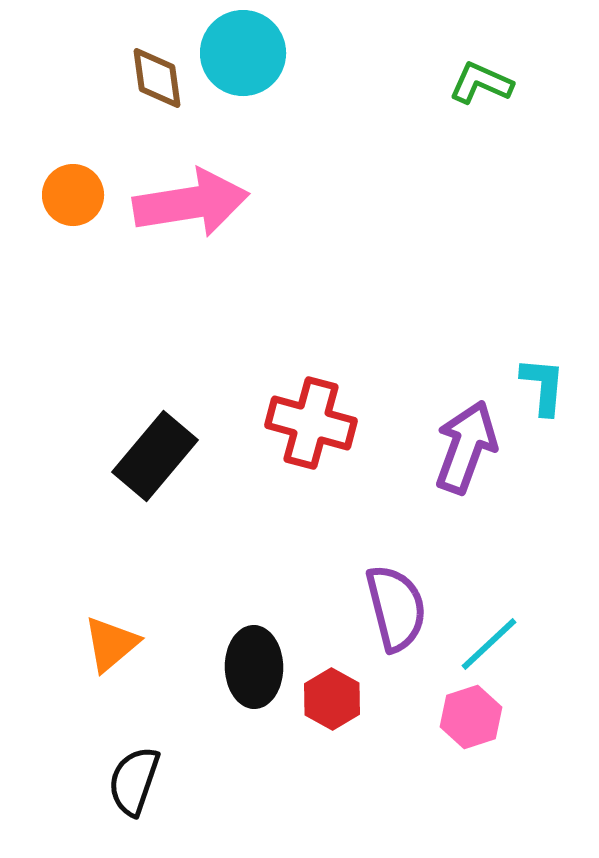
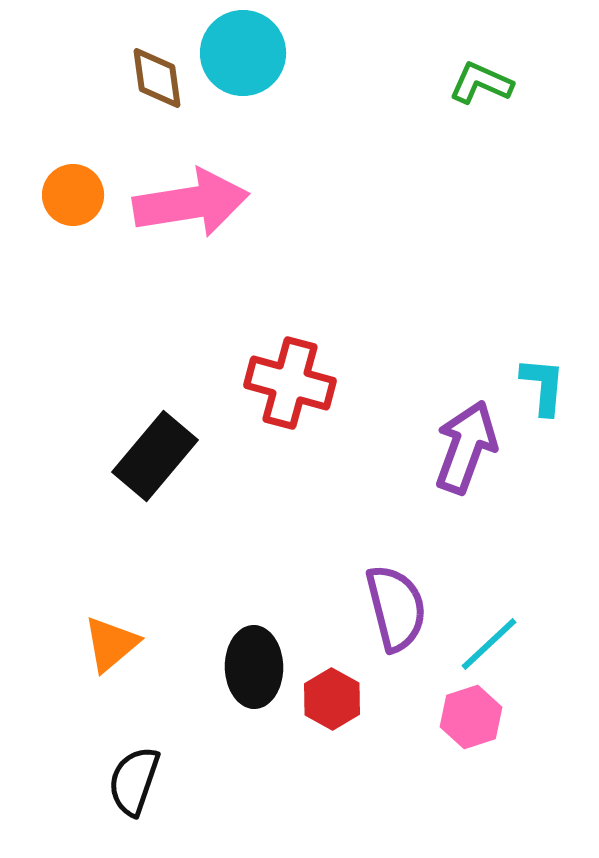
red cross: moved 21 px left, 40 px up
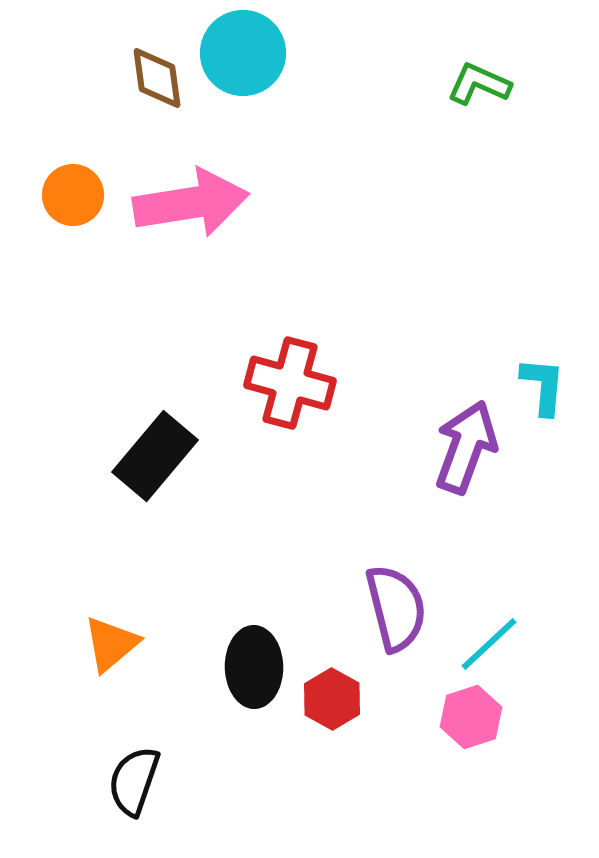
green L-shape: moved 2 px left, 1 px down
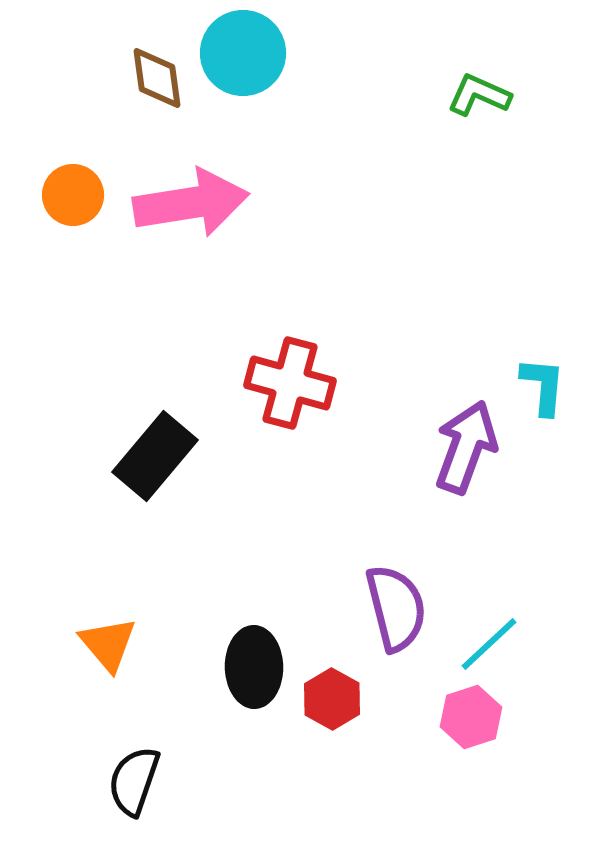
green L-shape: moved 11 px down
orange triangle: moved 3 px left; rotated 30 degrees counterclockwise
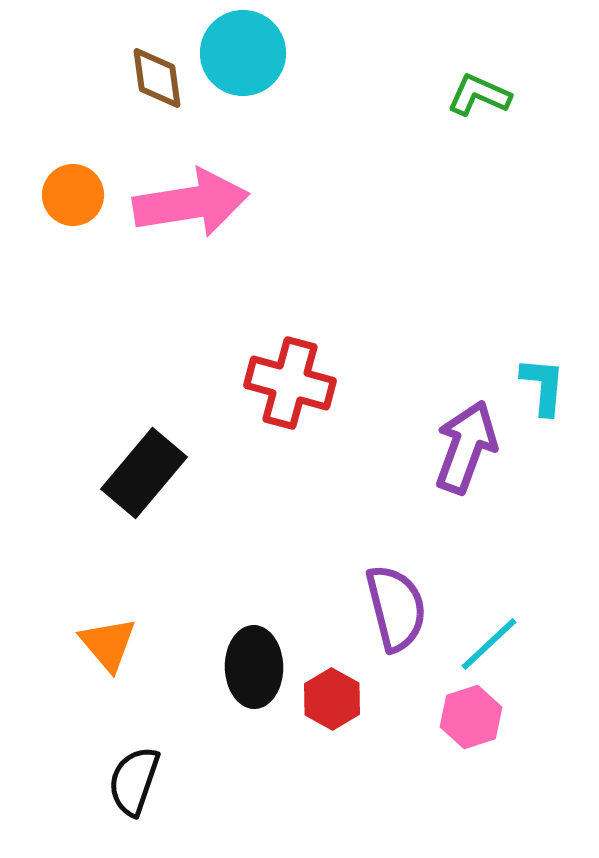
black rectangle: moved 11 px left, 17 px down
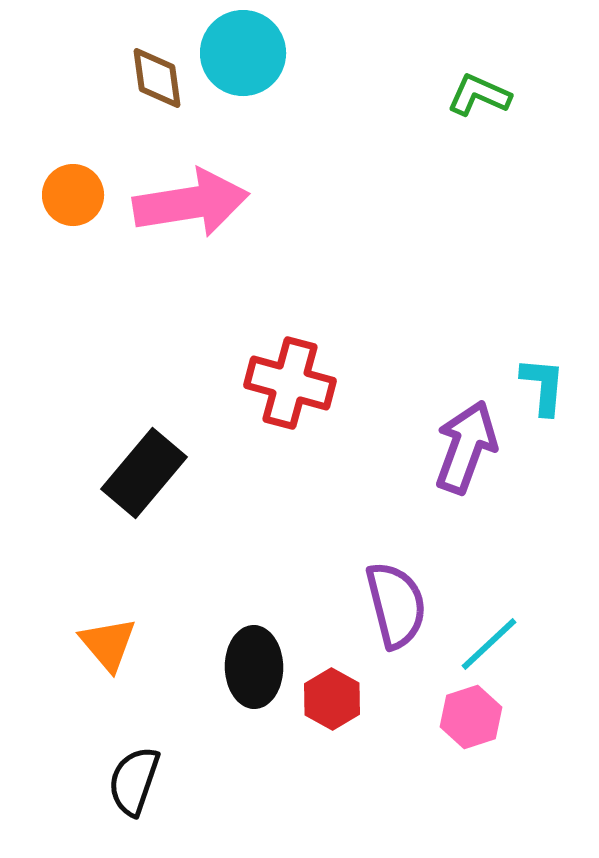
purple semicircle: moved 3 px up
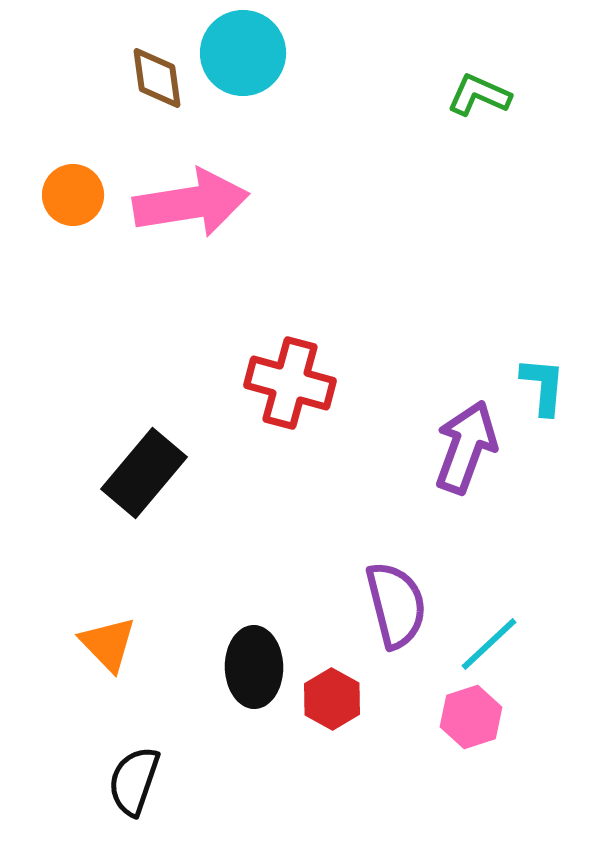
orange triangle: rotated 4 degrees counterclockwise
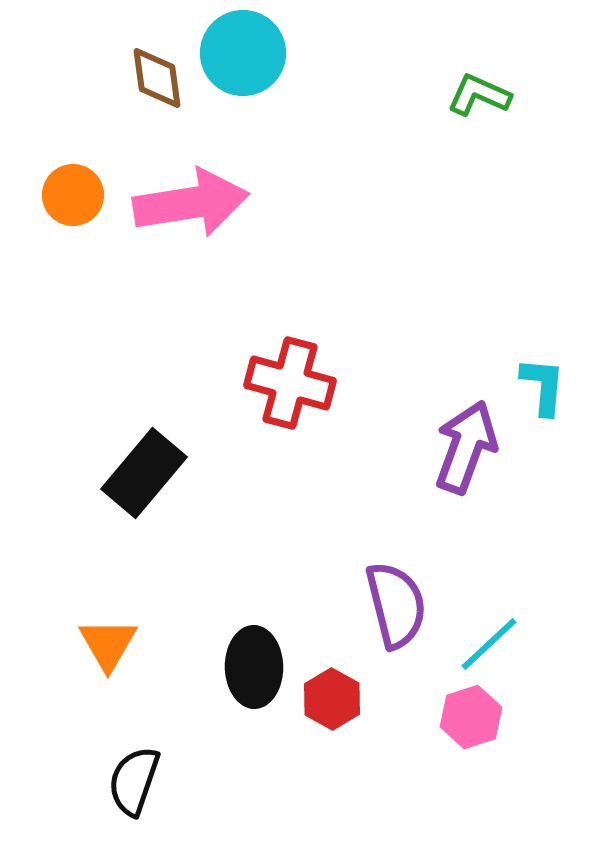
orange triangle: rotated 14 degrees clockwise
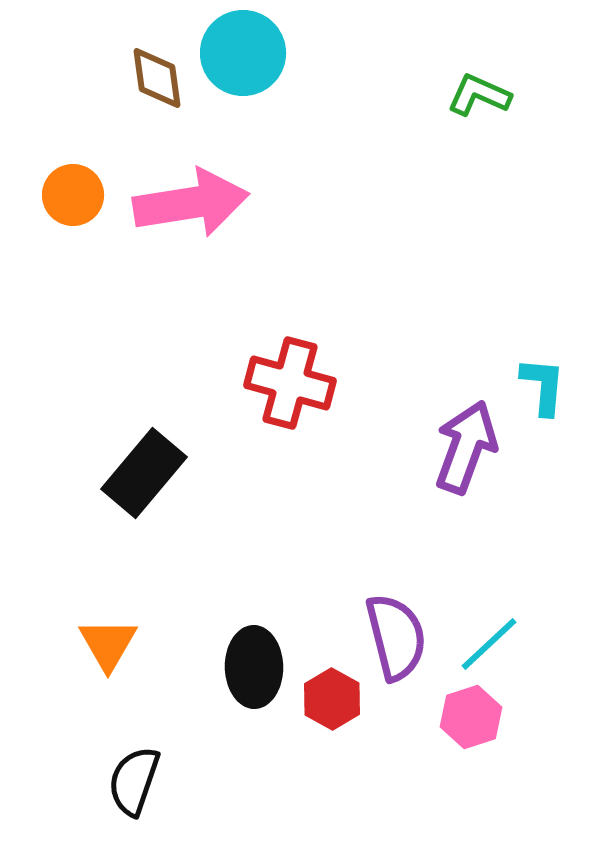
purple semicircle: moved 32 px down
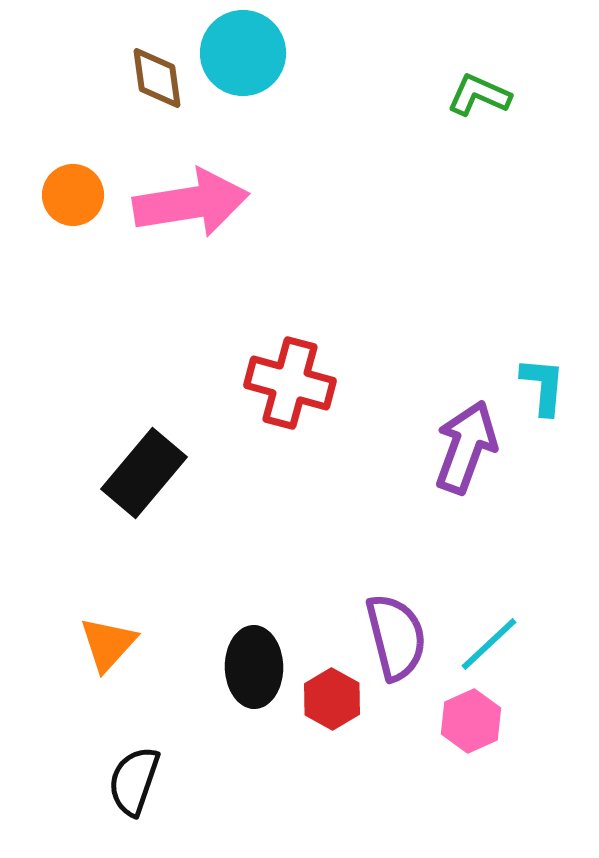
orange triangle: rotated 12 degrees clockwise
pink hexagon: moved 4 px down; rotated 6 degrees counterclockwise
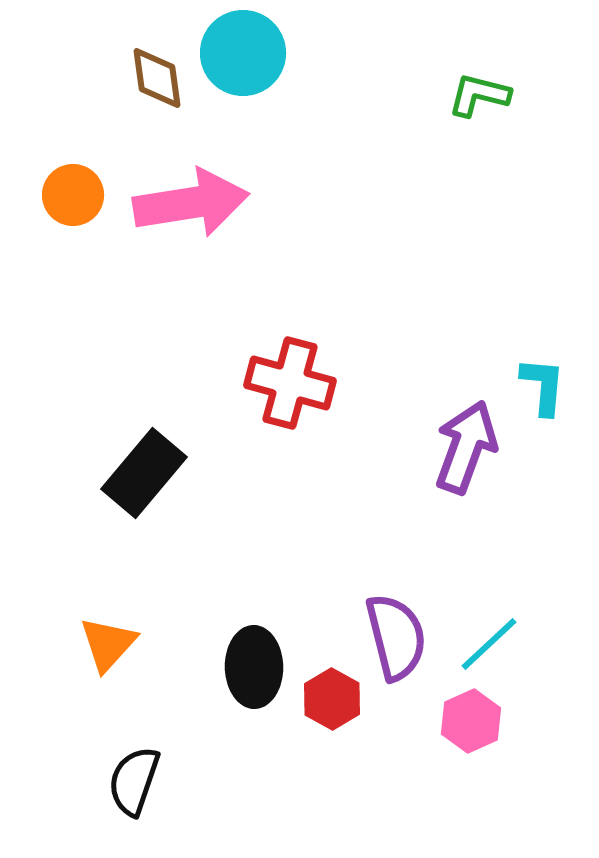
green L-shape: rotated 10 degrees counterclockwise
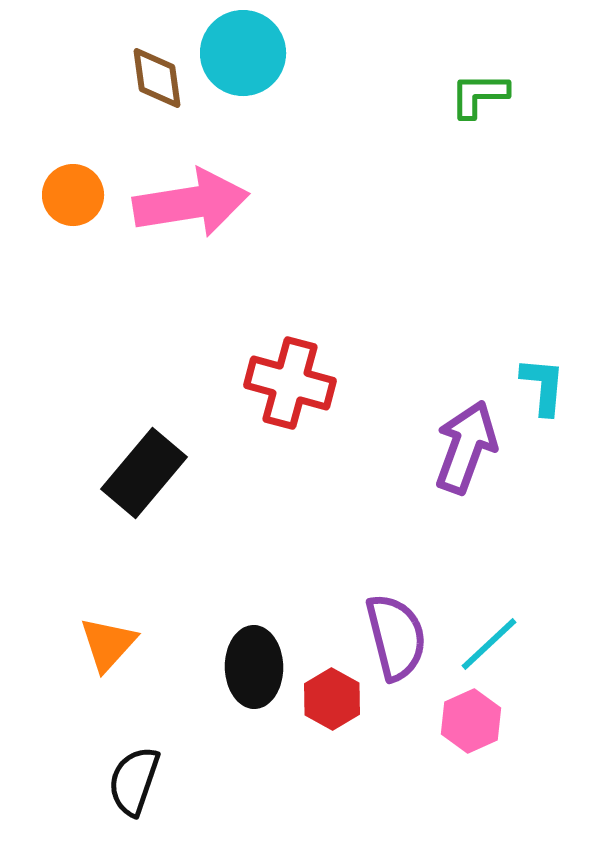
green L-shape: rotated 14 degrees counterclockwise
